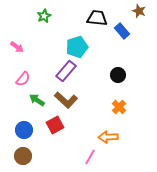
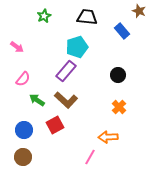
black trapezoid: moved 10 px left, 1 px up
brown circle: moved 1 px down
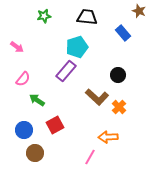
green star: rotated 16 degrees clockwise
blue rectangle: moved 1 px right, 2 px down
brown L-shape: moved 31 px right, 3 px up
brown circle: moved 12 px right, 4 px up
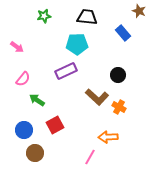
cyan pentagon: moved 3 px up; rotated 15 degrees clockwise
purple rectangle: rotated 25 degrees clockwise
orange cross: rotated 16 degrees counterclockwise
